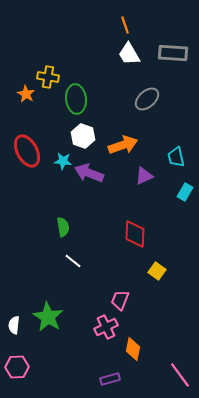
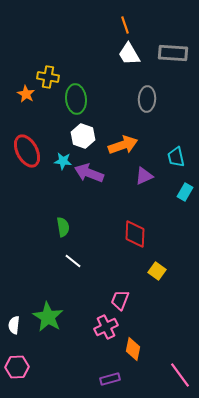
gray ellipse: rotated 45 degrees counterclockwise
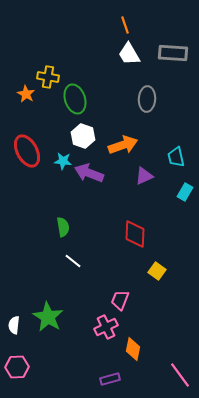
green ellipse: moved 1 px left; rotated 12 degrees counterclockwise
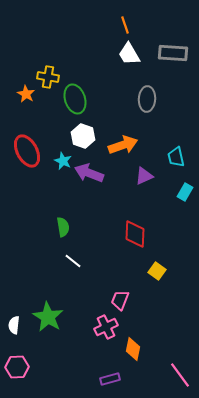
cyan star: rotated 18 degrees clockwise
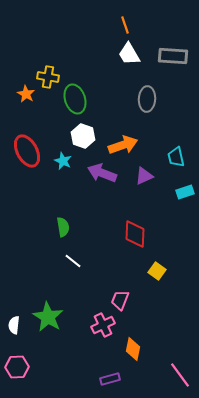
gray rectangle: moved 3 px down
purple arrow: moved 13 px right
cyan rectangle: rotated 42 degrees clockwise
pink cross: moved 3 px left, 2 px up
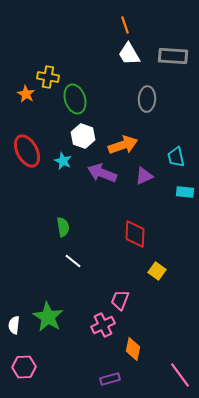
cyan rectangle: rotated 24 degrees clockwise
pink hexagon: moved 7 px right
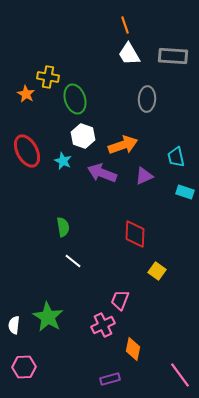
cyan rectangle: rotated 12 degrees clockwise
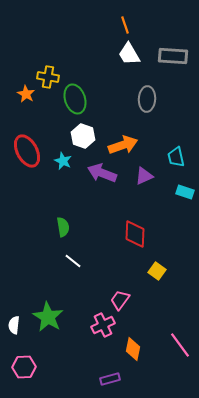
pink trapezoid: rotated 15 degrees clockwise
pink line: moved 30 px up
